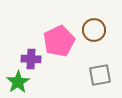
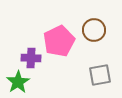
purple cross: moved 1 px up
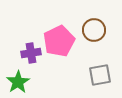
purple cross: moved 5 px up; rotated 12 degrees counterclockwise
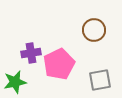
pink pentagon: moved 23 px down
gray square: moved 5 px down
green star: moved 3 px left; rotated 20 degrees clockwise
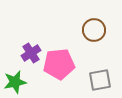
purple cross: rotated 24 degrees counterclockwise
pink pentagon: rotated 20 degrees clockwise
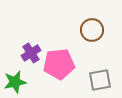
brown circle: moved 2 px left
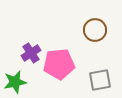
brown circle: moved 3 px right
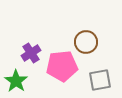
brown circle: moved 9 px left, 12 px down
pink pentagon: moved 3 px right, 2 px down
green star: moved 1 px right, 1 px up; rotated 25 degrees counterclockwise
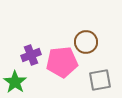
purple cross: moved 2 px down; rotated 12 degrees clockwise
pink pentagon: moved 4 px up
green star: moved 1 px left, 1 px down
